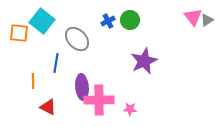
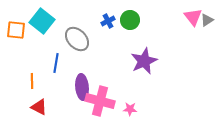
orange square: moved 3 px left, 3 px up
orange line: moved 1 px left
pink cross: moved 1 px right, 1 px down; rotated 16 degrees clockwise
red triangle: moved 9 px left
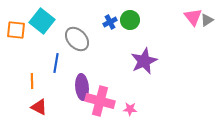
blue cross: moved 2 px right, 1 px down
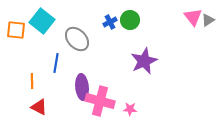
gray triangle: moved 1 px right
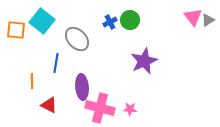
pink cross: moved 7 px down
red triangle: moved 10 px right, 2 px up
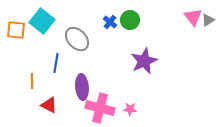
blue cross: rotated 24 degrees counterclockwise
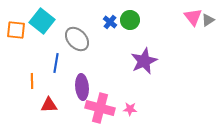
red triangle: rotated 30 degrees counterclockwise
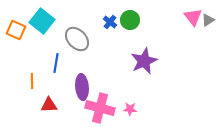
orange square: rotated 18 degrees clockwise
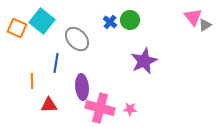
gray triangle: moved 3 px left, 5 px down
orange square: moved 1 px right, 2 px up
